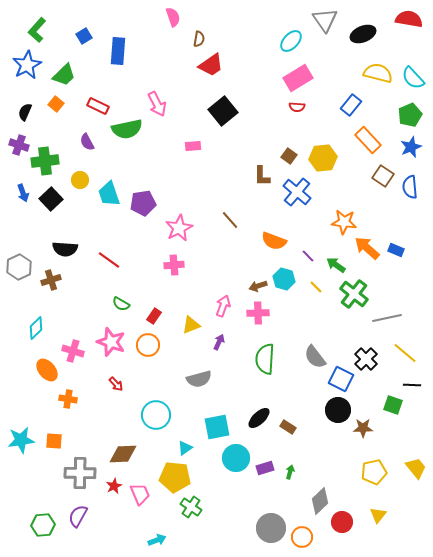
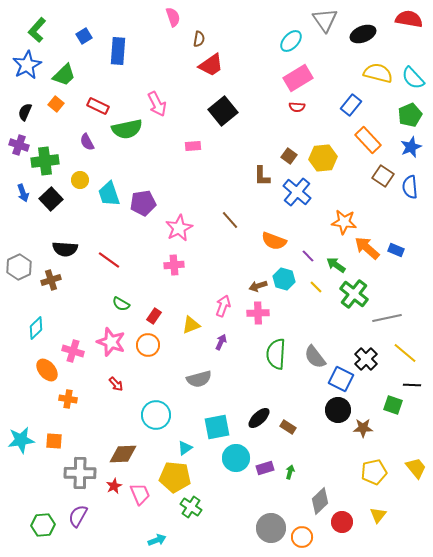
purple arrow at (219, 342): moved 2 px right
green semicircle at (265, 359): moved 11 px right, 5 px up
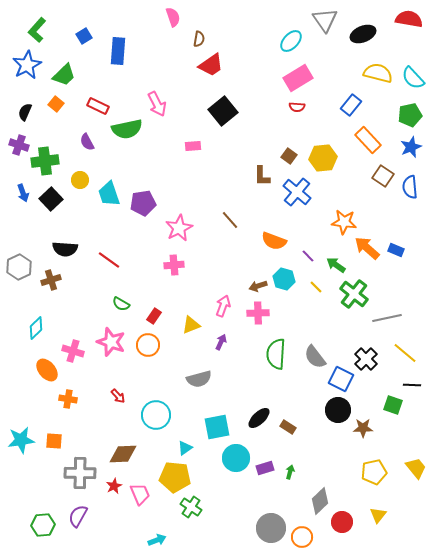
green pentagon at (410, 115): rotated 10 degrees clockwise
red arrow at (116, 384): moved 2 px right, 12 px down
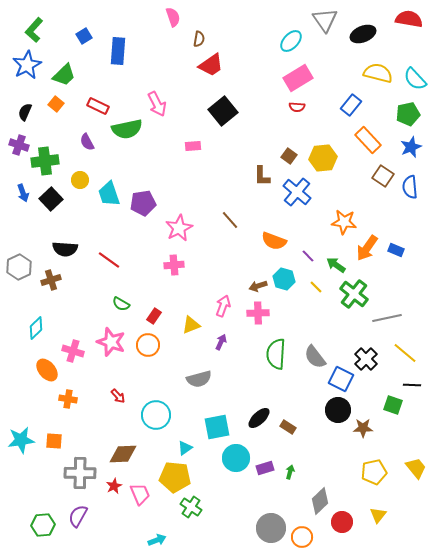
green L-shape at (37, 30): moved 3 px left
cyan semicircle at (413, 78): moved 2 px right, 1 px down
green pentagon at (410, 115): moved 2 px left, 1 px up
orange arrow at (367, 248): rotated 96 degrees counterclockwise
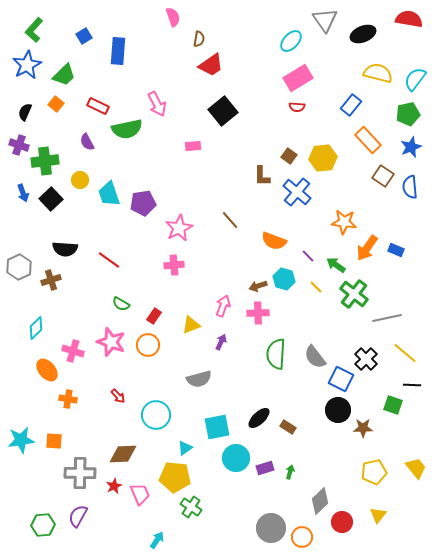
cyan semicircle at (415, 79): rotated 80 degrees clockwise
cyan arrow at (157, 540): rotated 36 degrees counterclockwise
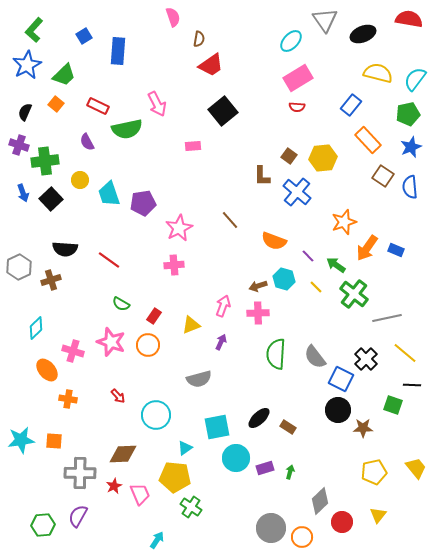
orange star at (344, 222): rotated 25 degrees counterclockwise
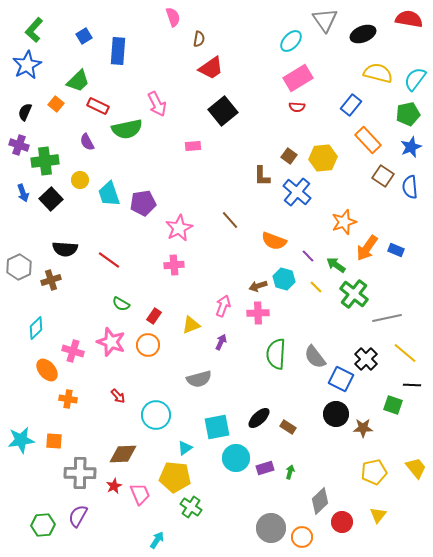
red trapezoid at (211, 65): moved 3 px down
green trapezoid at (64, 75): moved 14 px right, 6 px down
black circle at (338, 410): moved 2 px left, 4 px down
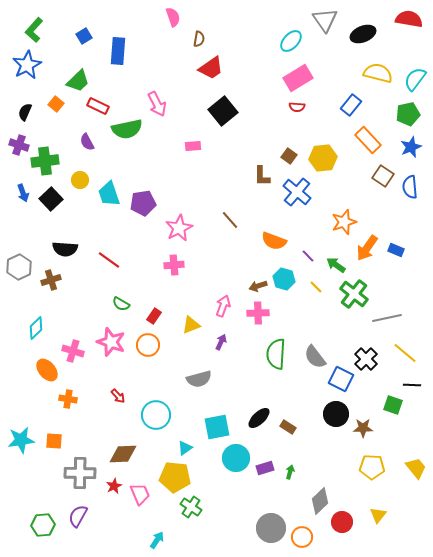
yellow pentagon at (374, 472): moved 2 px left, 5 px up; rotated 15 degrees clockwise
